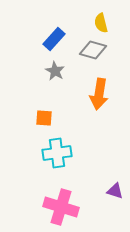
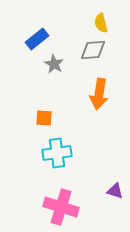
blue rectangle: moved 17 px left; rotated 10 degrees clockwise
gray diamond: rotated 20 degrees counterclockwise
gray star: moved 1 px left, 7 px up
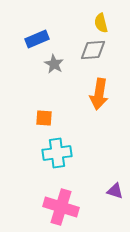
blue rectangle: rotated 15 degrees clockwise
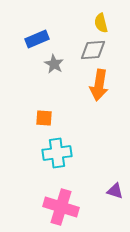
orange arrow: moved 9 px up
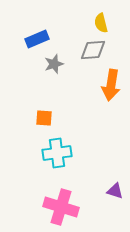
gray star: rotated 24 degrees clockwise
orange arrow: moved 12 px right
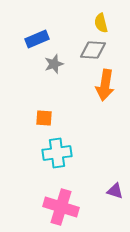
gray diamond: rotated 8 degrees clockwise
orange arrow: moved 6 px left
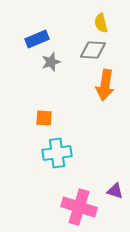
gray star: moved 3 px left, 2 px up
pink cross: moved 18 px right
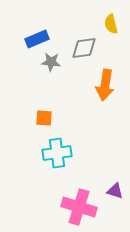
yellow semicircle: moved 10 px right, 1 px down
gray diamond: moved 9 px left, 2 px up; rotated 12 degrees counterclockwise
gray star: rotated 24 degrees clockwise
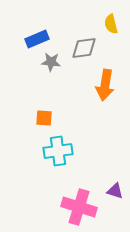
cyan cross: moved 1 px right, 2 px up
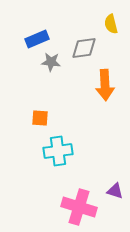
orange arrow: rotated 12 degrees counterclockwise
orange square: moved 4 px left
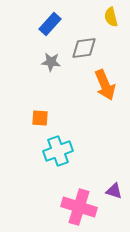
yellow semicircle: moved 7 px up
blue rectangle: moved 13 px right, 15 px up; rotated 25 degrees counterclockwise
orange arrow: rotated 20 degrees counterclockwise
cyan cross: rotated 12 degrees counterclockwise
purple triangle: moved 1 px left
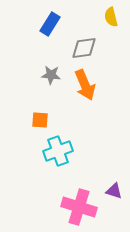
blue rectangle: rotated 10 degrees counterclockwise
gray star: moved 13 px down
orange arrow: moved 20 px left
orange square: moved 2 px down
